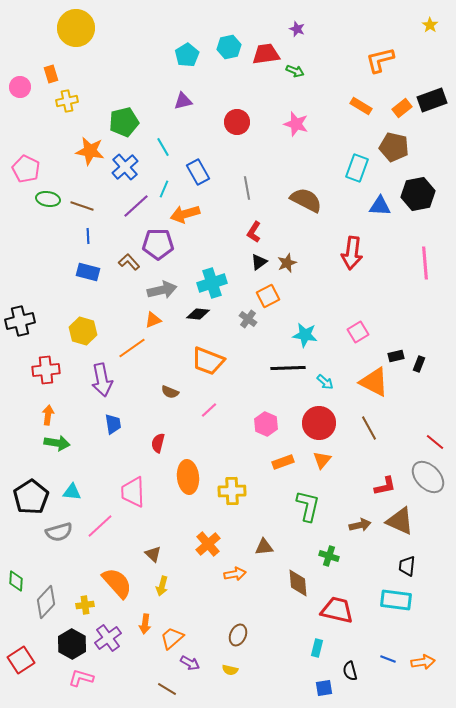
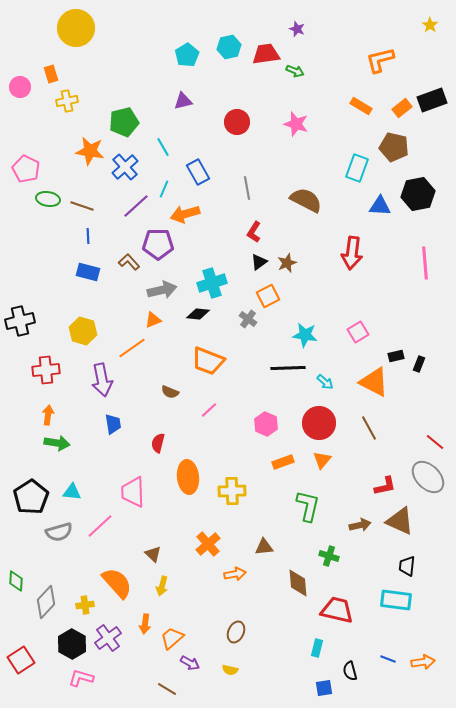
brown ellipse at (238, 635): moved 2 px left, 3 px up
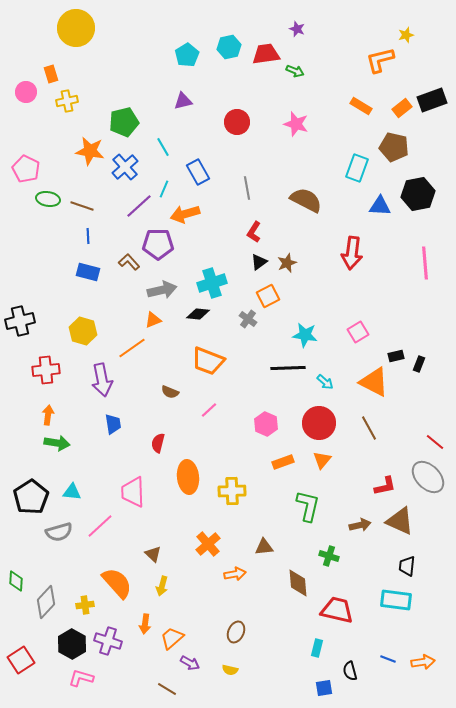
yellow star at (430, 25): moved 24 px left, 10 px down; rotated 21 degrees clockwise
pink circle at (20, 87): moved 6 px right, 5 px down
purple line at (136, 206): moved 3 px right
purple cross at (108, 638): moved 3 px down; rotated 36 degrees counterclockwise
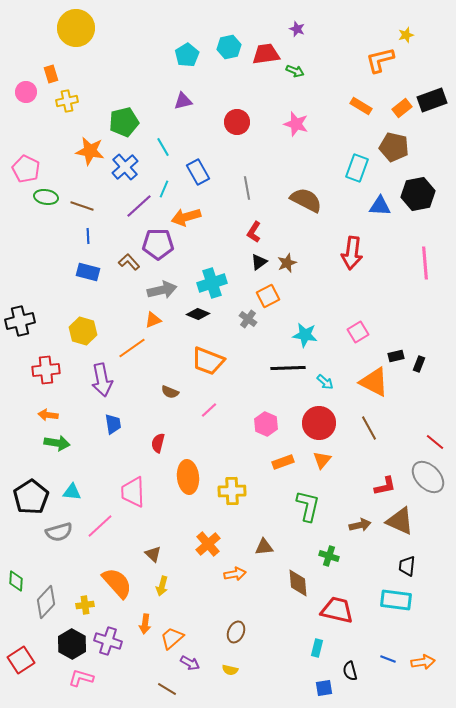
green ellipse at (48, 199): moved 2 px left, 2 px up
orange arrow at (185, 214): moved 1 px right, 3 px down
black diamond at (198, 314): rotated 15 degrees clockwise
orange arrow at (48, 415): rotated 90 degrees counterclockwise
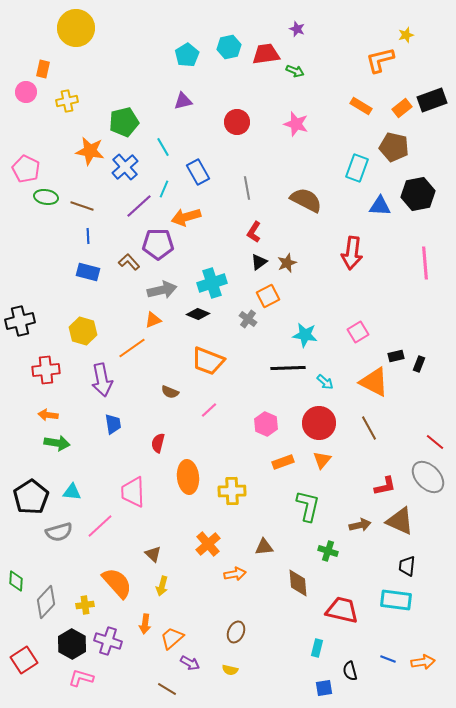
orange rectangle at (51, 74): moved 8 px left, 5 px up; rotated 30 degrees clockwise
green cross at (329, 556): moved 1 px left, 5 px up
red trapezoid at (337, 610): moved 5 px right
red square at (21, 660): moved 3 px right
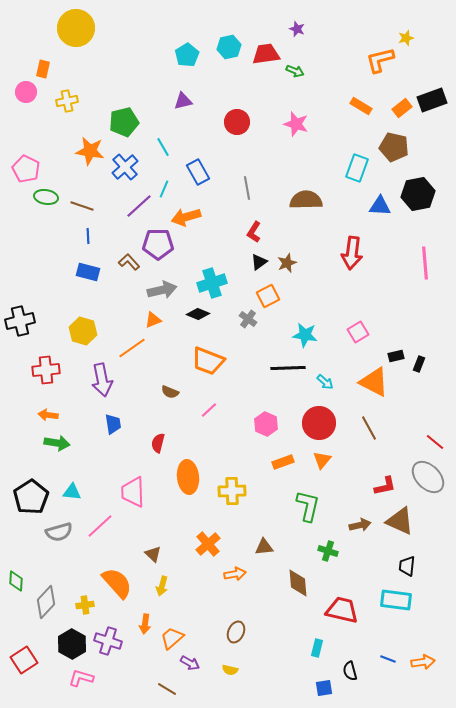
yellow star at (406, 35): moved 3 px down
brown semicircle at (306, 200): rotated 28 degrees counterclockwise
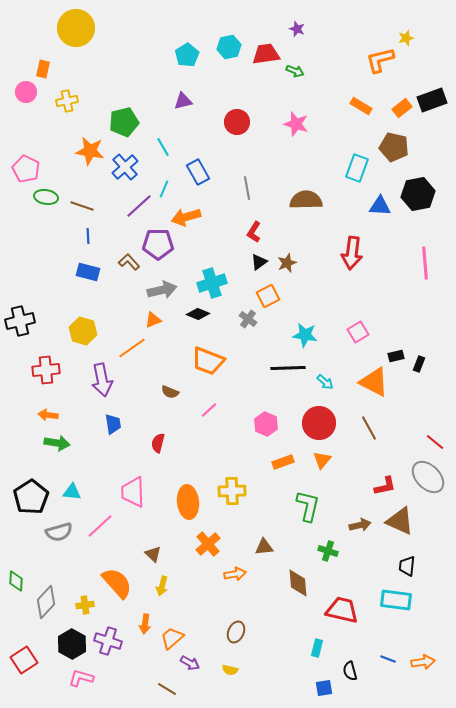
orange ellipse at (188, 477): moved 25 px down
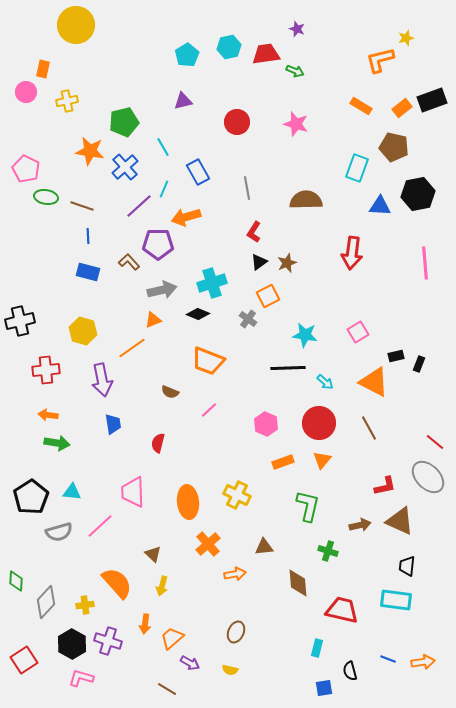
yellow circle at (76, 28): moved 3 px up
yellow cross at (232, 491): moved 5 px right, 4 px down; rotated 28 degrees clockwise
